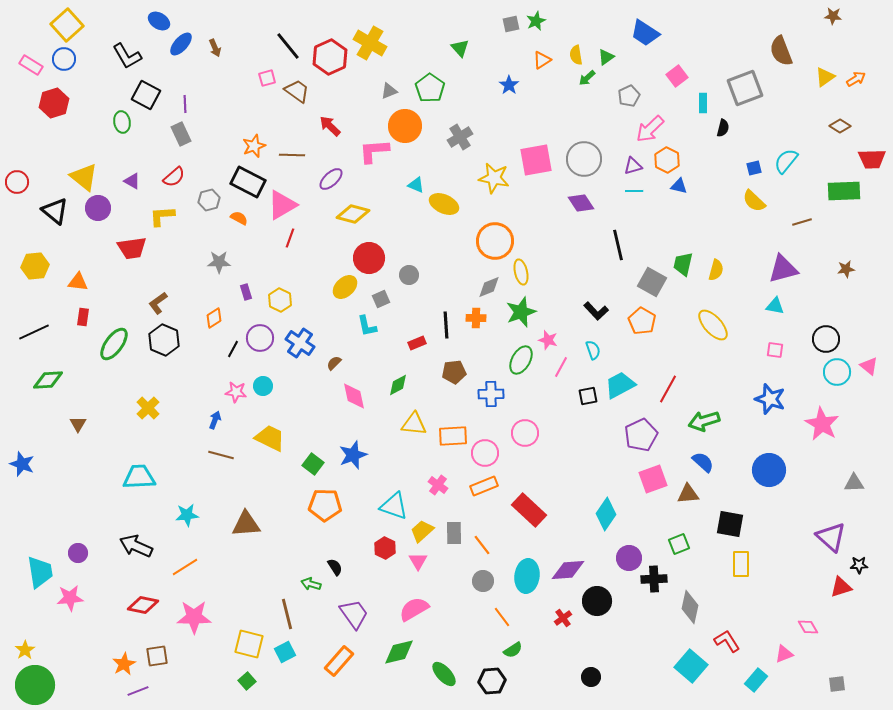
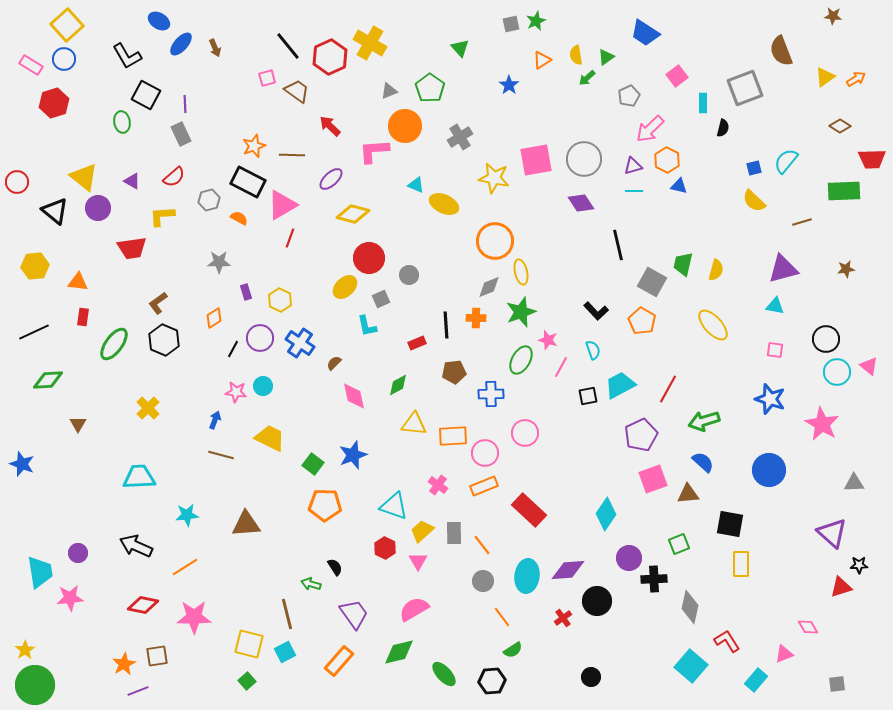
purple triangle at (831, 537): moved 1 px right, 4 px up
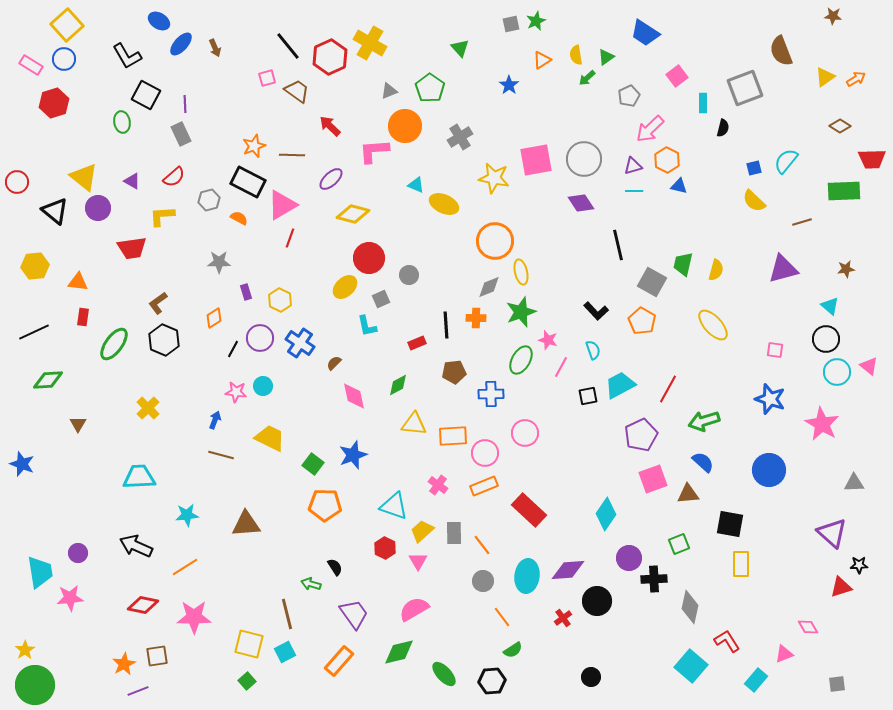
cyan triangle at (775, 306): moved 55 px right; rotated 30 degrees clockwise
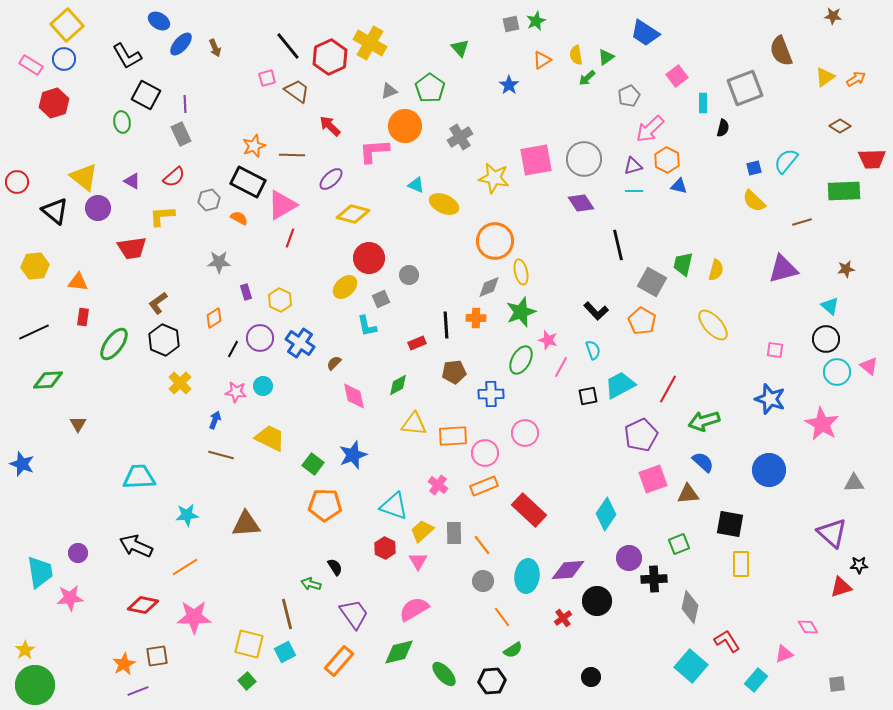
yellow cross at (148, 408): moved 32 px right, 25 px up
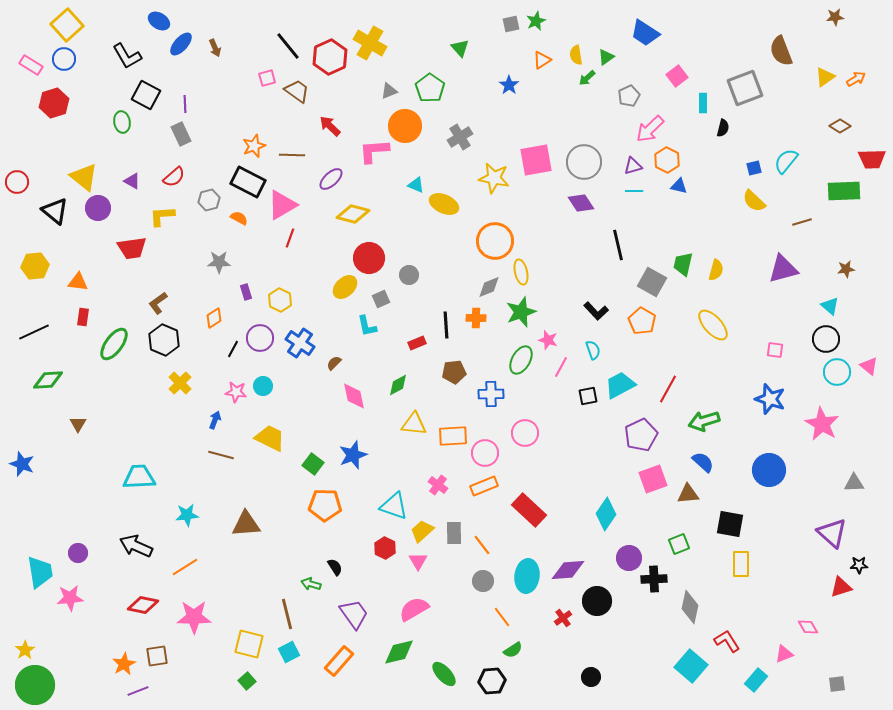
brown star at (833, 16): moved 2 px right, 1 px down; rotated 12 degrees counterclockwise
gray circle at (584, 159): moved 3 px down
cyan square at (285, 652): moved 4 px right
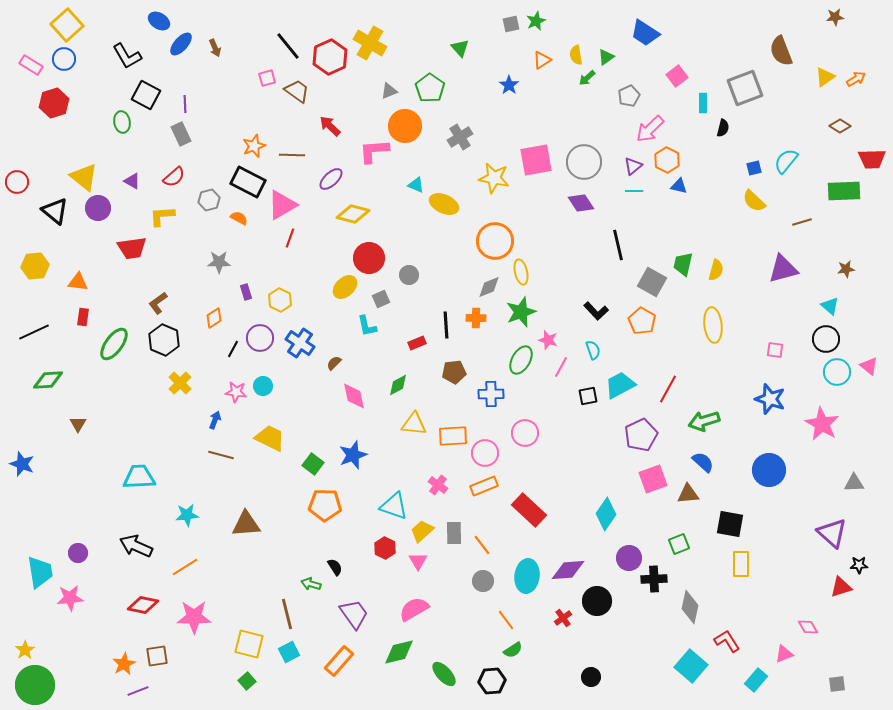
purple triangle at (633, 166): rotated 24 degrees counterclockwise
yellow ellipse at (713, 325): rotated 36 degrees clockwise
orange line at (502, 617): moved 4 px right, 3 px down
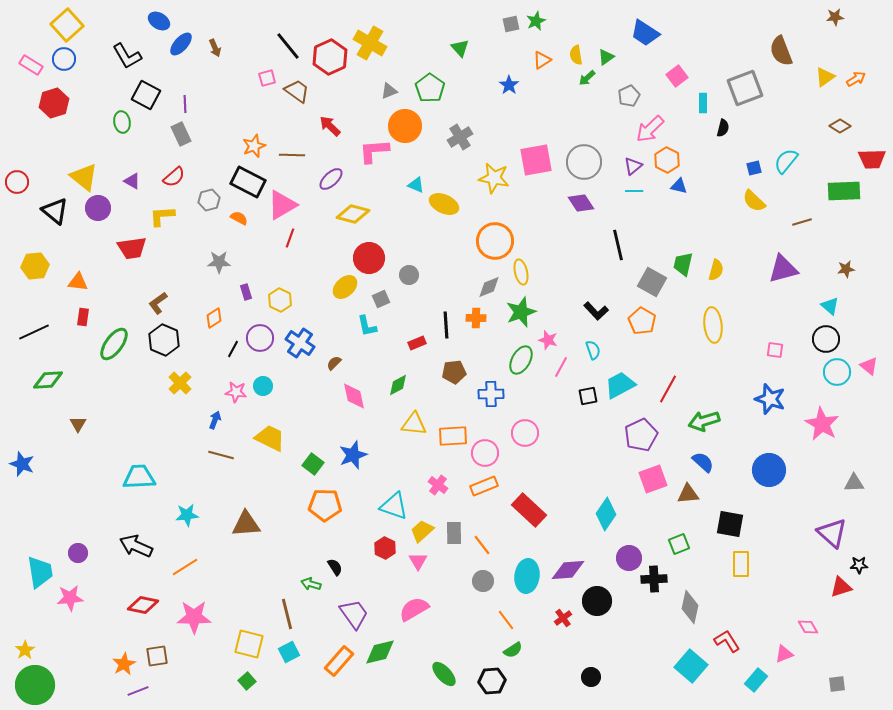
green diamond at (399, 652): moved 19 px left
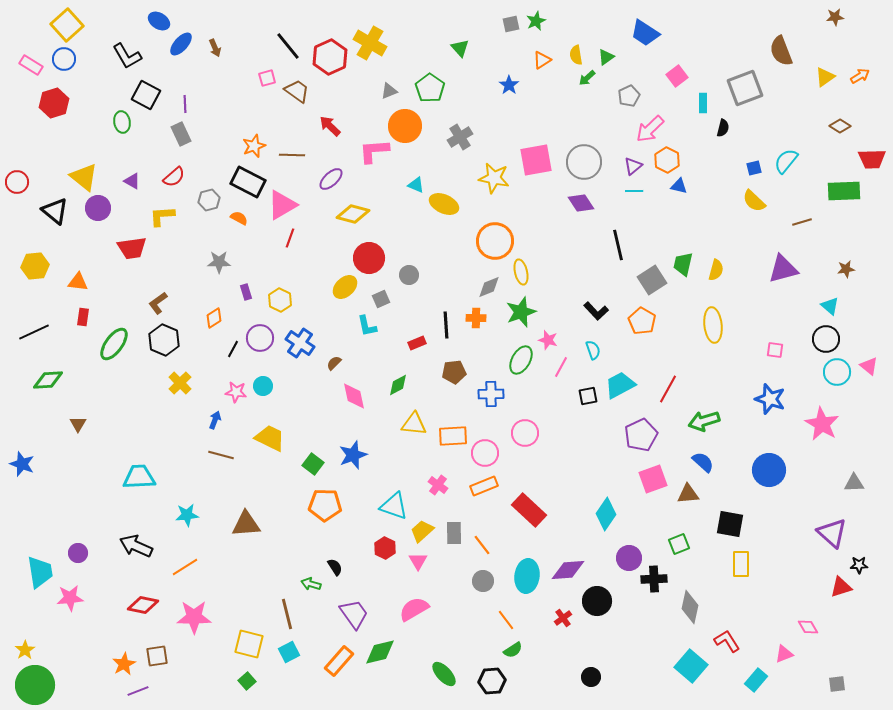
orange arrow at (856, 79): moved 4 px right, 3 px up
gray square at (652, 282): moved 2 px up; rotated 28 degrees clockwise
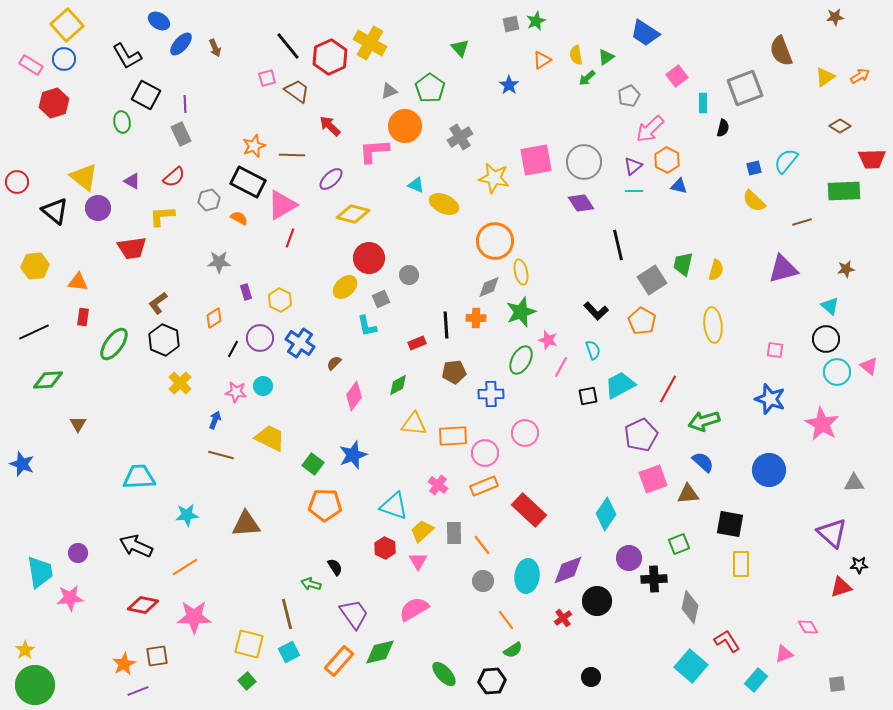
pink diamond at (354, 396): rotated 48 degrees clockwise
purple diamond at (568, 570): rotated 16 degrees counterclockwise
